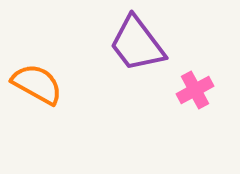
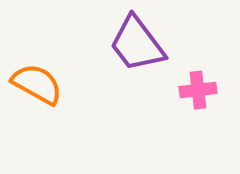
pink cross: moved 3 px right; rotated 21 degrees clockwise
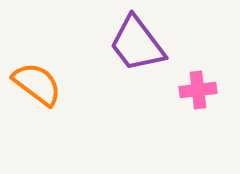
orange semicircle: rotated 8 degrees clockwise
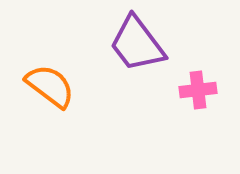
orange semicircle: moved 13 px right, 2 px down
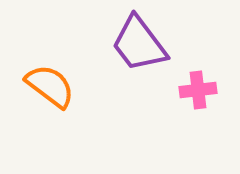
purple trapezoid: moved 2 px right
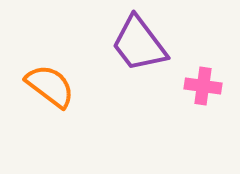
pink cross: moved 5 px right, 4 px up; rotated 15 degrees clockwise
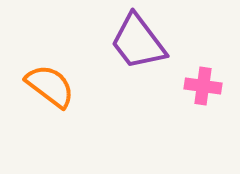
purple trapezoid: moved 1 px left, 2 px up
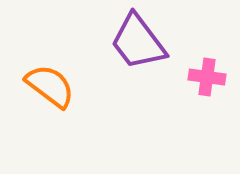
pink cross: moved 4 px right, 9 px up
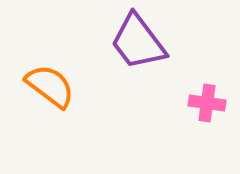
pink cross: moved 26 px down
